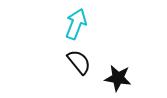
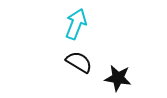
black semicircle: rotated 20 degrees counterclockwise
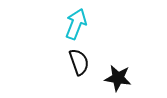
black semicircle: rotated 40 degrees clockwise
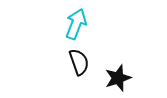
black star: rotated 28 degrees counterclockwise
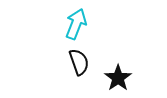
black star: rotated 16 degrees counterclockwise
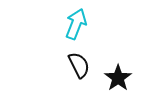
black semicircle: moved 3 px down; rotated 8 degrees counterclockwise
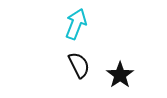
black star: moved 2 px right, 3 px up
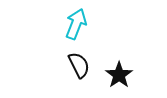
black star: moved 1 px left
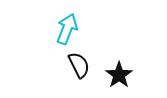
cyan arrow: moved 9 px left, 5 px down
